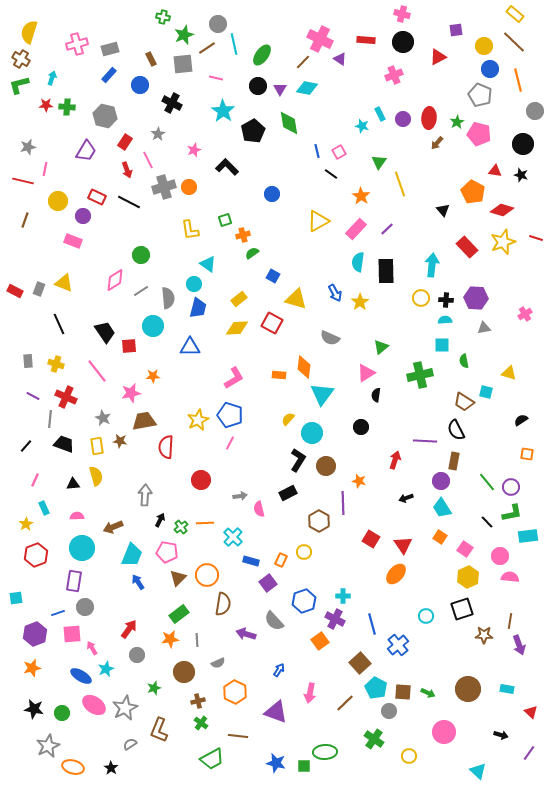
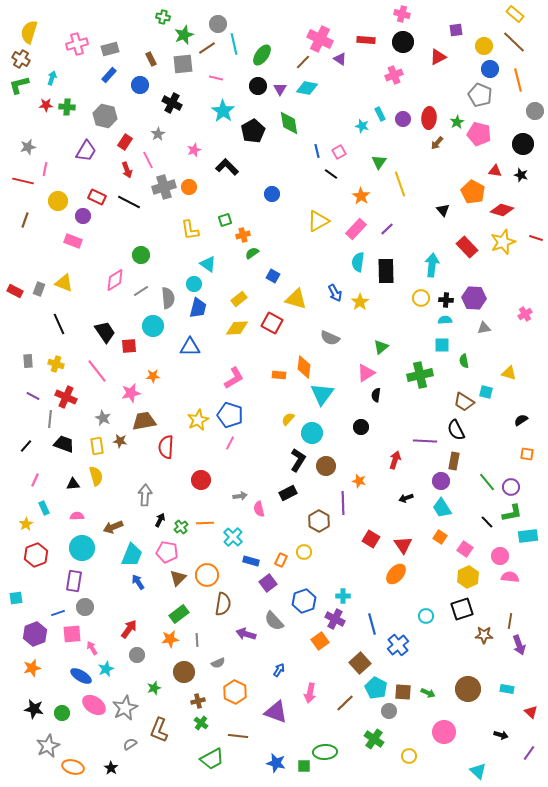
purple hexagon at (476, 298): moved 2 px left
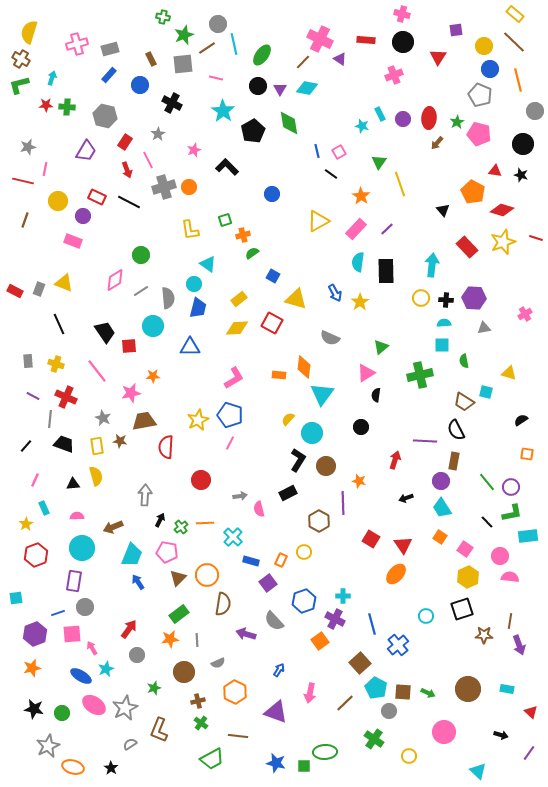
red triangle at (438, 57): rotated 30 degrees counterclockwise
cyan semicircle at (445, 320): moved 1 px left, 3 px down
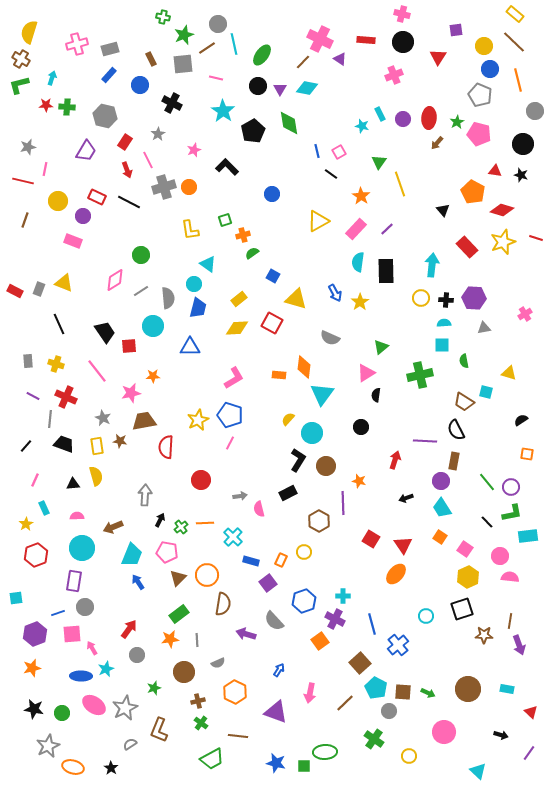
blue ellipse at (81, 676): rotated 30 degrees counterclockwise
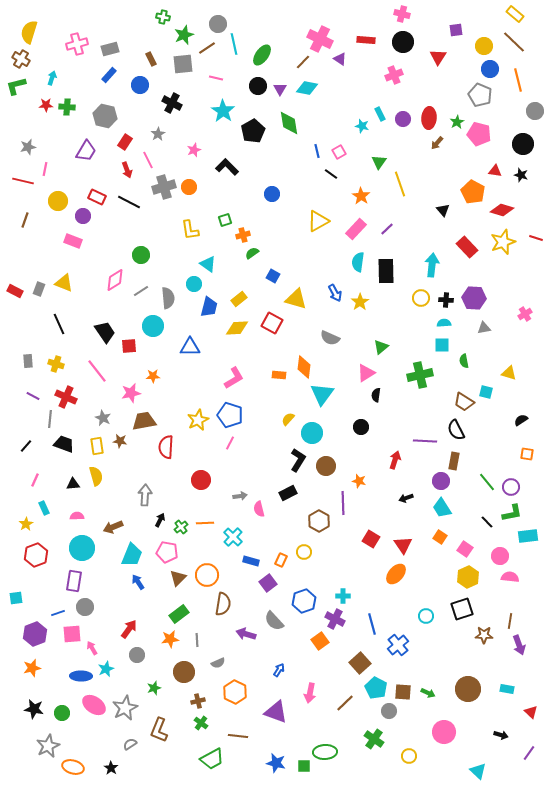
green L-shape at (19, 85): moved 3 px left, 1 px down
blue trapezoid at (198, 308): moved 11 px right, 1 px up
